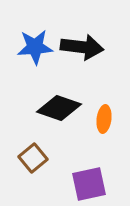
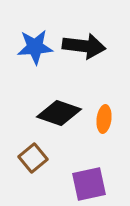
black arrow: moved 2 px right, 1 px up
black diamond: moved 5 px down
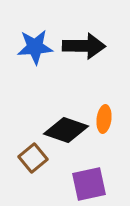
black arrow: rotated 6 degrees counterclockwise
black diamond: moved 7 px right, 17 px down
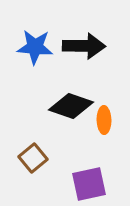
blue star: rotated 9 degrees clockwise
orange ellipse: moved 1 px down; rotated 8 degrees counterclockwise
black diamond: moved 5 px right, 24 px up
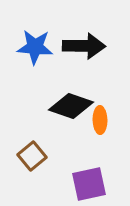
orange ellipse: moved 4 px left
brown square: moved 1 px left, 2 px up
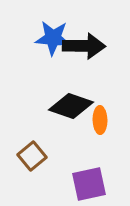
blue star: moved 18 px right, 9 px up
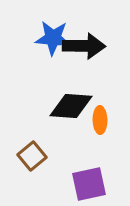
black diamond: rotated 15 degrees counterclockwise
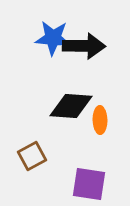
brown square: rotated 12 degrees clockwise
purple square: rotated 21 degrees clockwise
